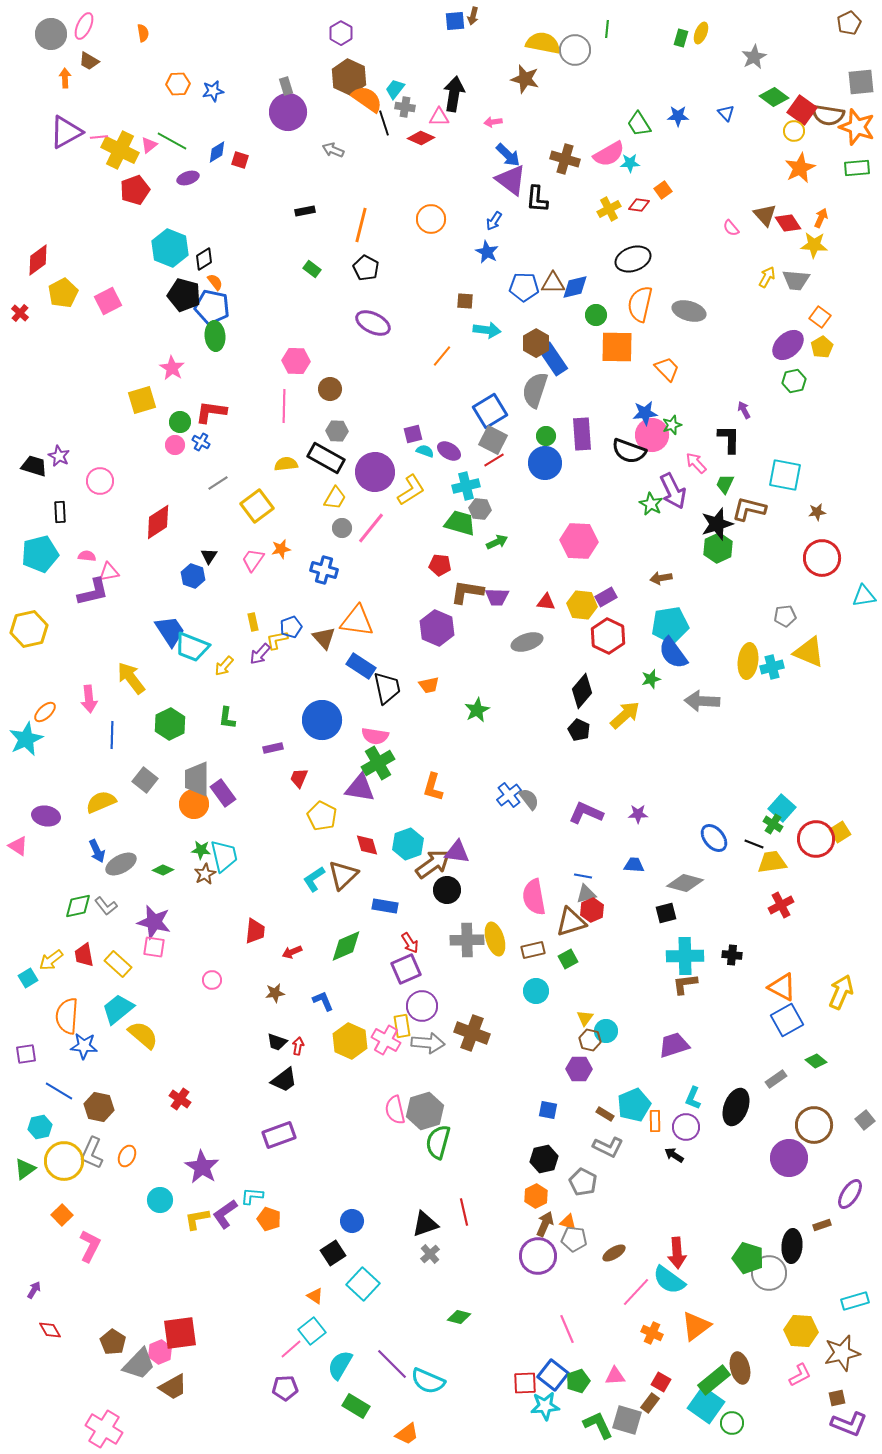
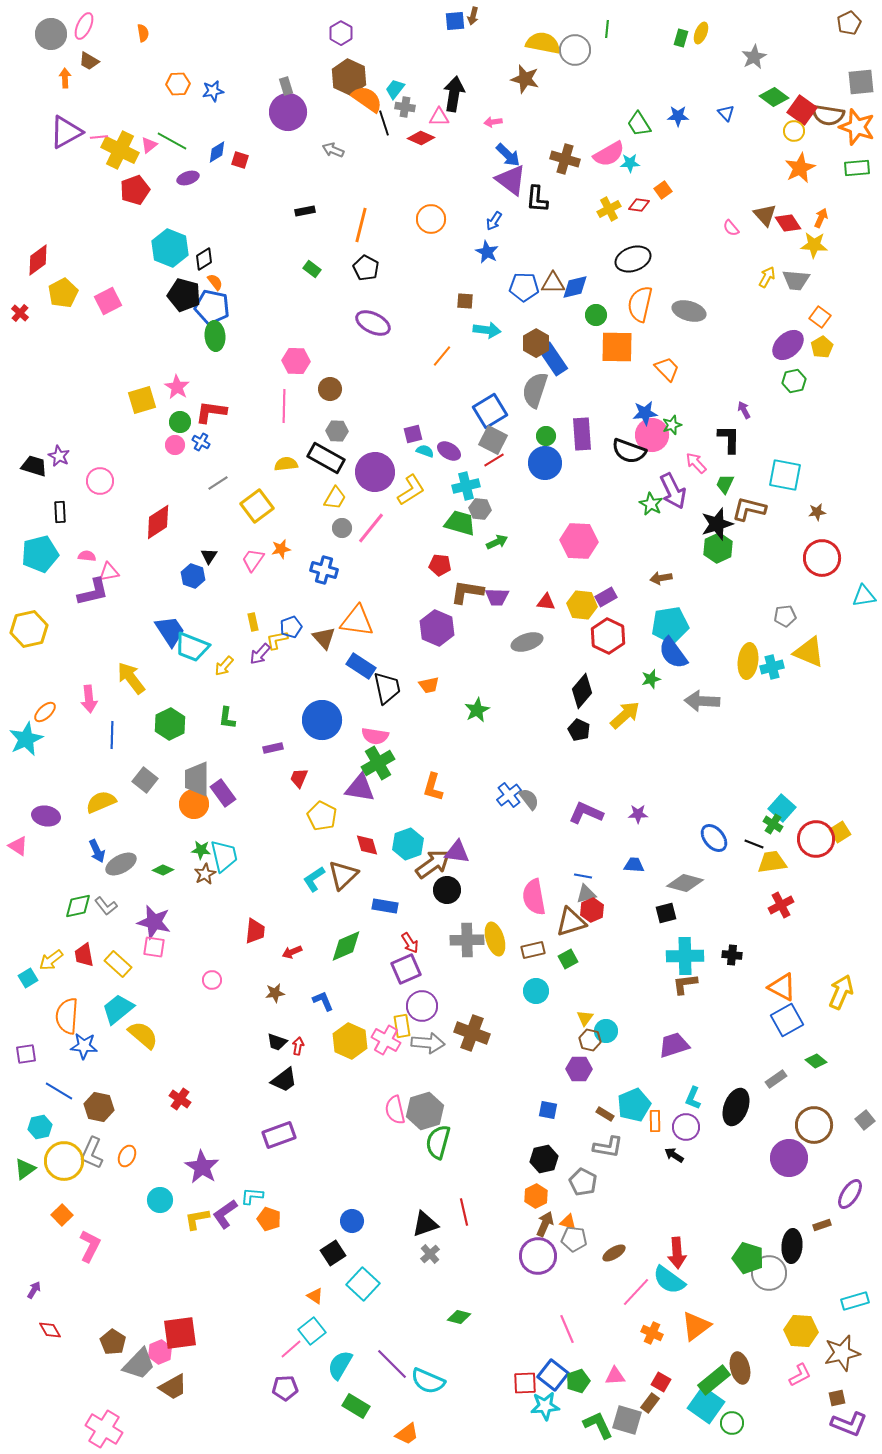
pink star at (172, 368): moved 5 px right, 19 px down
gray L-shape at (608, 1147): rotated 16 degrees counterclockwise
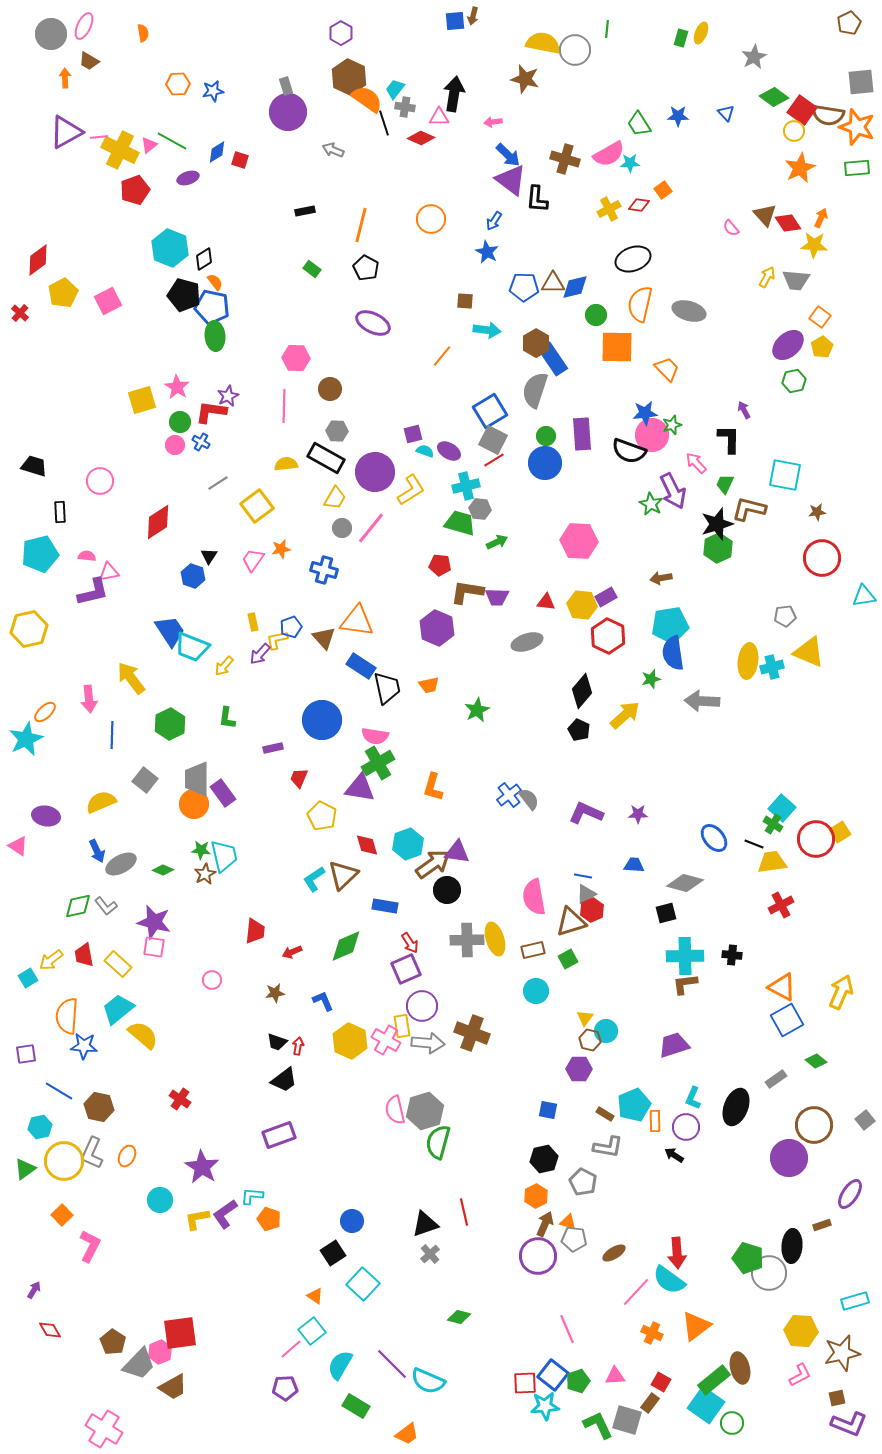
pink hexagon at (296, 361): moved 3 px up
purple star at (59, 456): moved 169 px right, 60 px up; rotated 20 degrees clockwise
blue semicircle at (673, 653): rotated 28 degrees clockwise
gray triangle at (586, 894): rotated 15 degrees counterclockwise
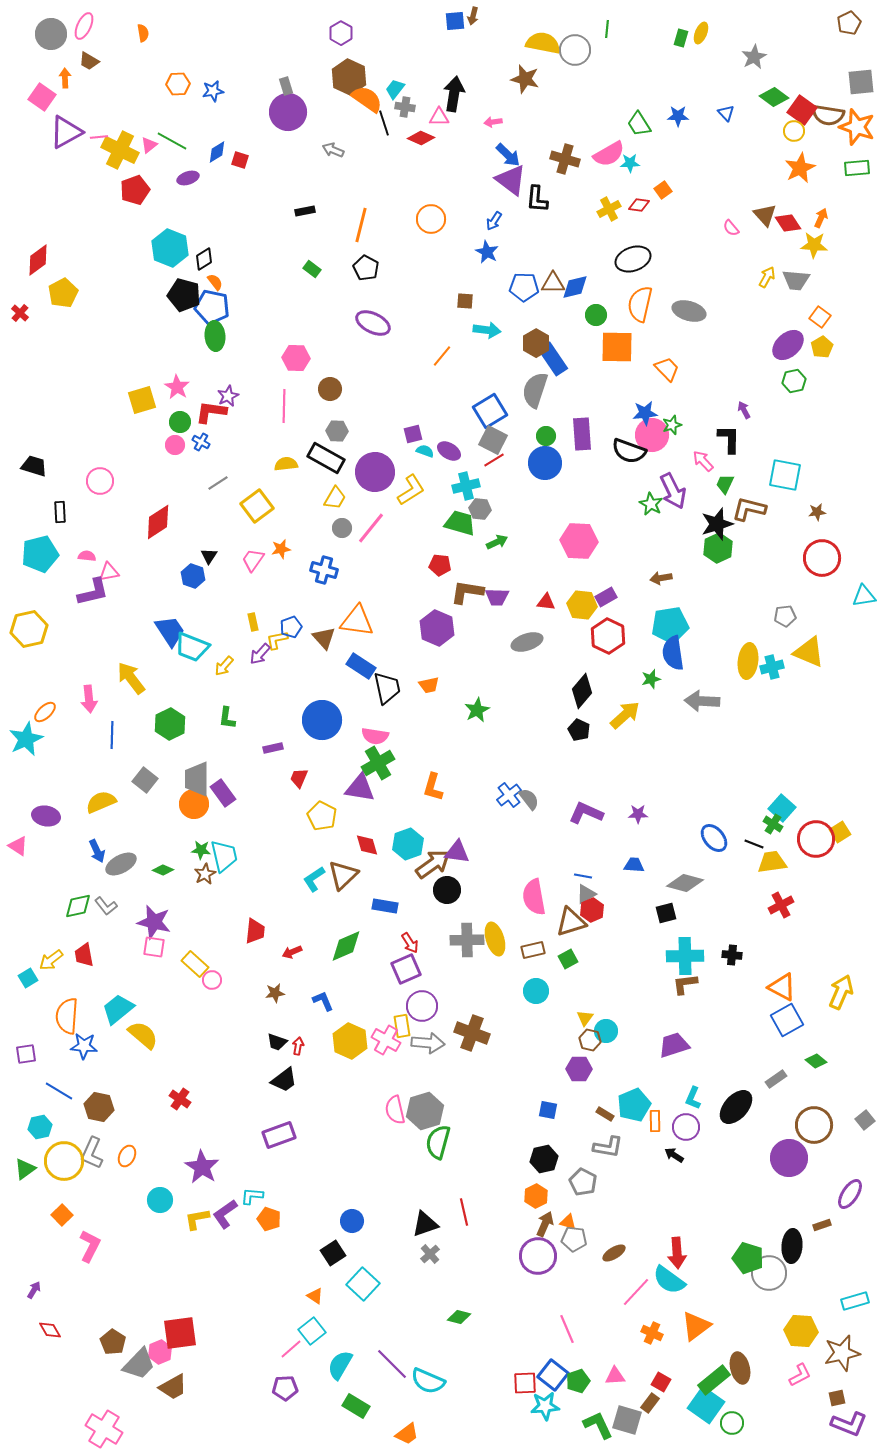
pink square at (108, 301): moved 66 px left, 204 px up; rotated 28 degrees counterclockwise
pink arrow at (696, 463): moved 7 px right, 2 px up
yellow rectangle at (118, 964): moved 77 px right
black ellipse at (736, 1107): rotated 21 degrees clockwise
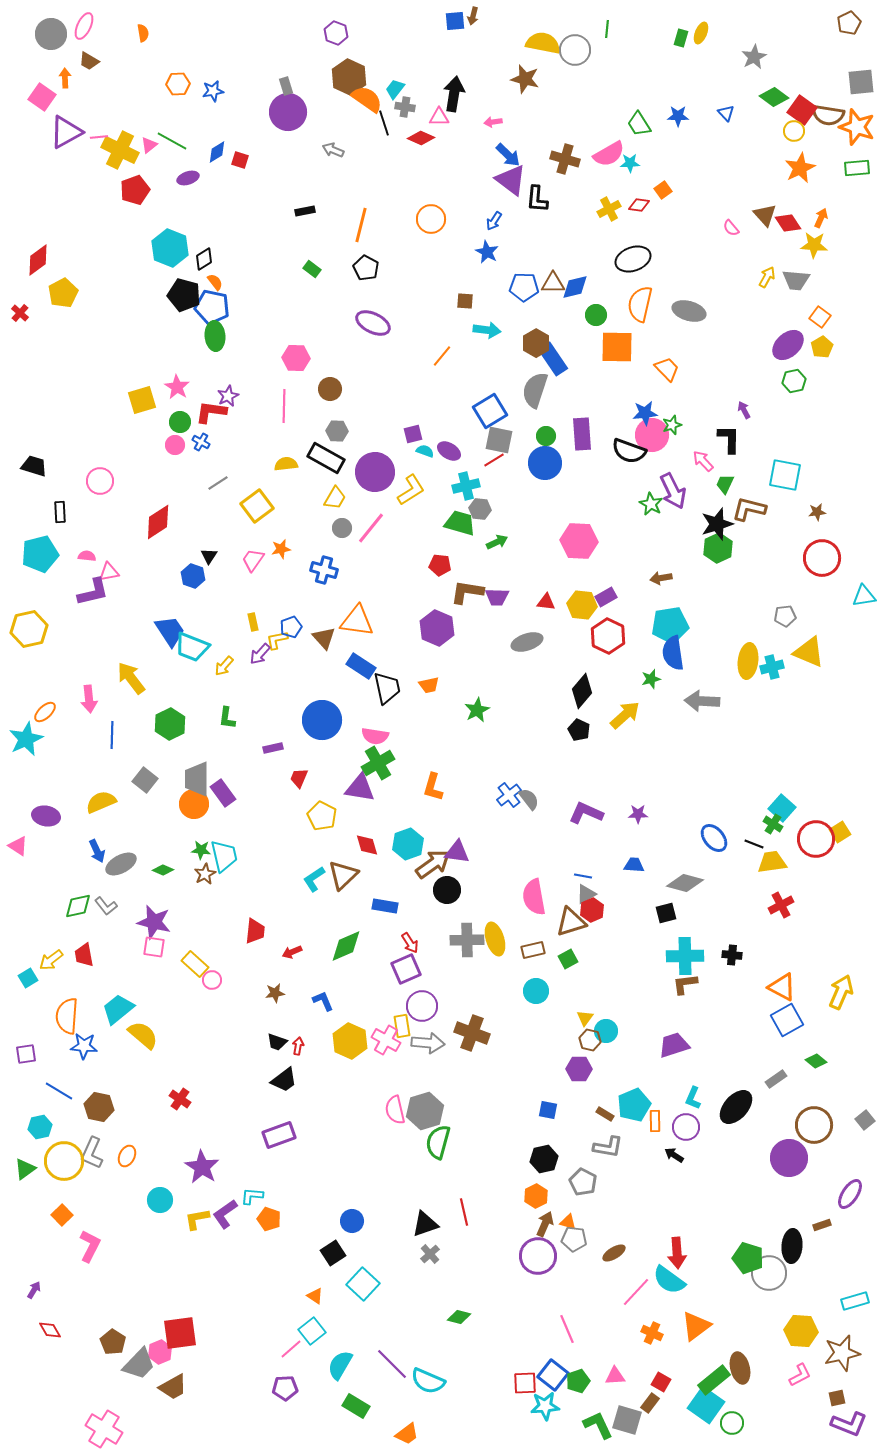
purple hexagon at (341, 33): moved 5 px left; rotated 10 degrees counterclockwise
gray square at (493, 440): moved 6 px right; rotated 16 degrees counterclockwise
